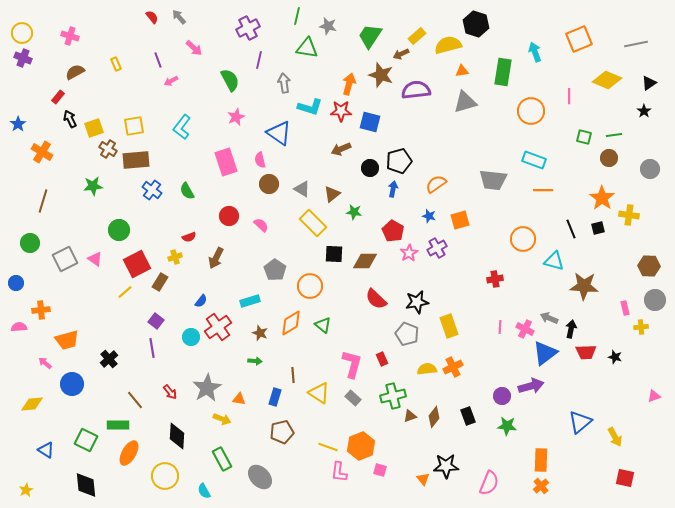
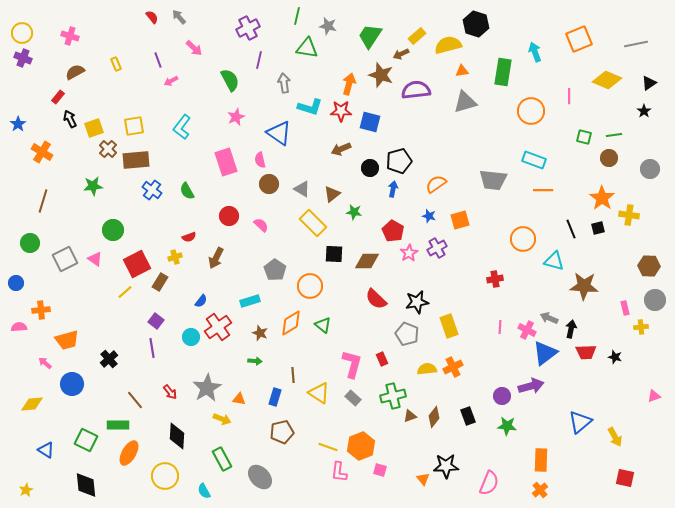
brown cross at (108, 149): rotated 12 degrees clockwise
green circle at (119, 230): moved 6 px left
brown diamond at (365, 261): moved 2 px right
pink cross at (525, 329): moved 2 px right, 1 px down
orange cross at (541, 486): moved 1 px left, 4 px down
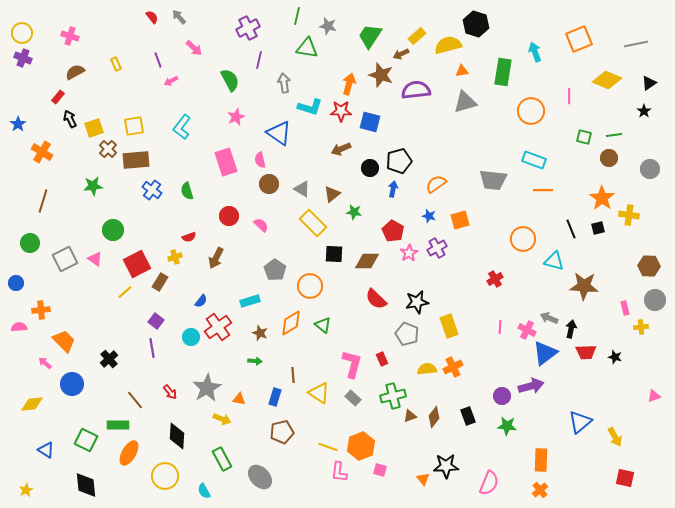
green semicircle at (187, 191): rotated 12 degrees clockwise
red cross at (495, 279): rotated 21 degrees counterclockwise
orange trapezoid at (67, 340): moved 3 px left, 1 px down; rotated 120 degrees counterclockwise
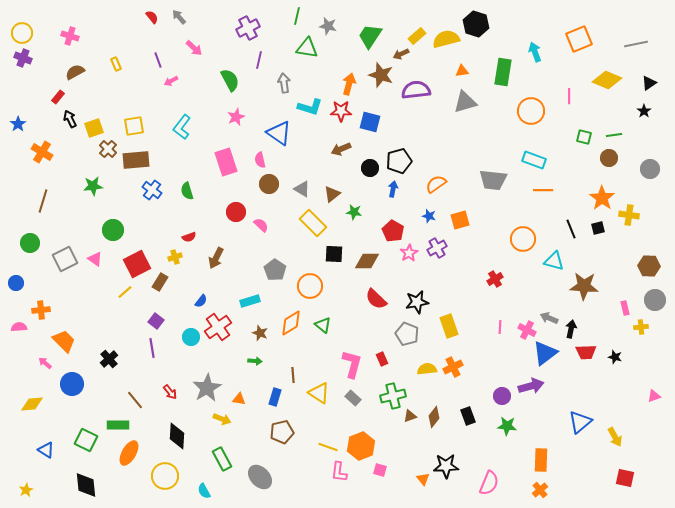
yellow semicircle at (448, 45): moved 2 px left, 6 px up
red circle at (229, 216): moved 7 px right, 4 px up
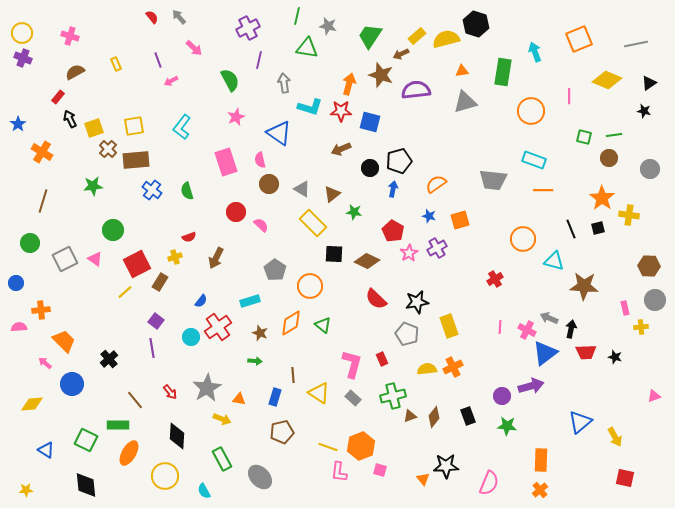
black star at (644, 111): rotated 24 degrees counterclockwise
brown diamond at (367, 261): rotated 25 degrees clockwise
yellow star at (26, 490): rotated 24 degrees clockwise
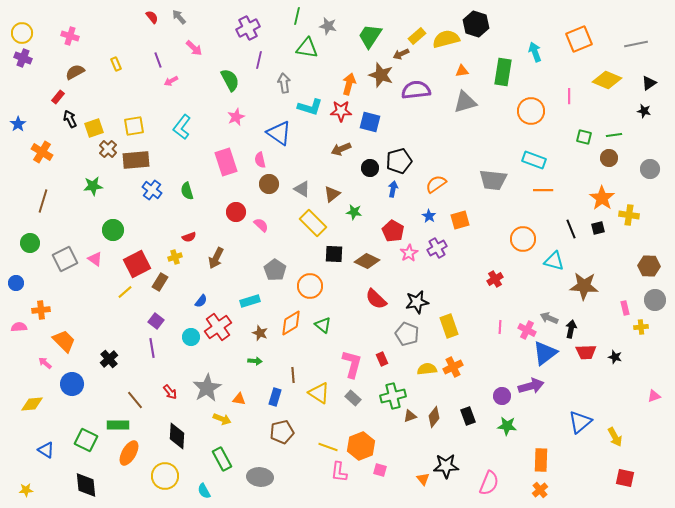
blue star at (429, 216): rotated 16 degrees clockwise
gray ellipse at (260, 477): rotated 40 degrees counterclockwise
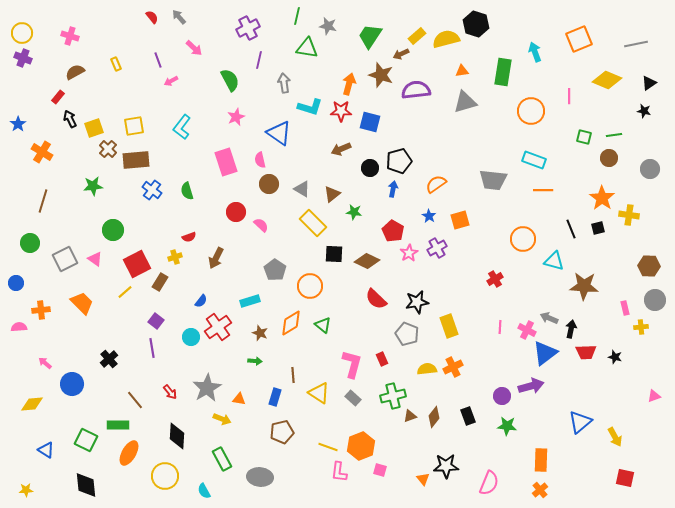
orange trapezoid at (64, 341): moved 18 px right, 38 px up
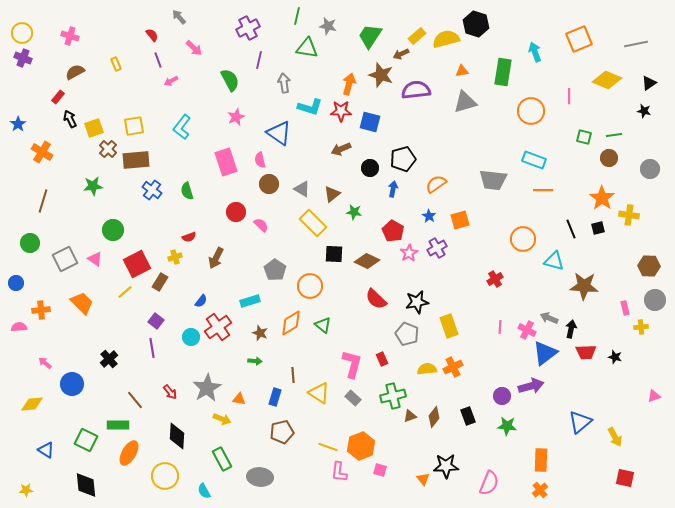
red semicircle at (152, 17): moved 18 px down
black pentagon at (399, 161): moved 4 px right, 2 px up
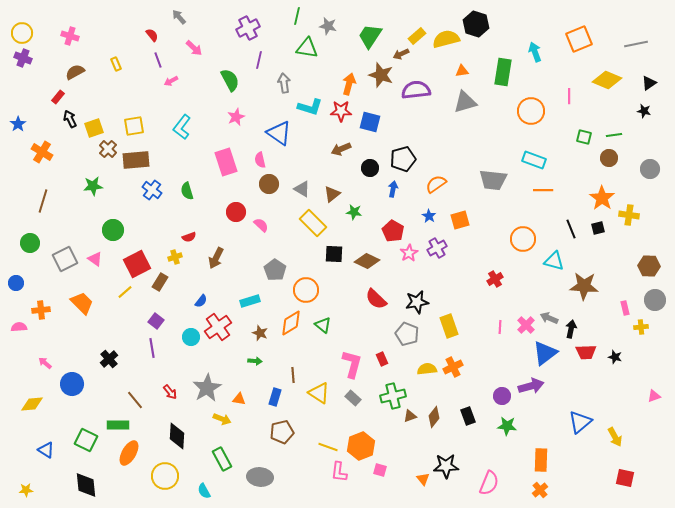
orange circle at (310, 286): moved 4 px left, 4 px down
pink cross at (527, 330): moved 1 px left, 5 px up; rotated 18 degrees clockwise
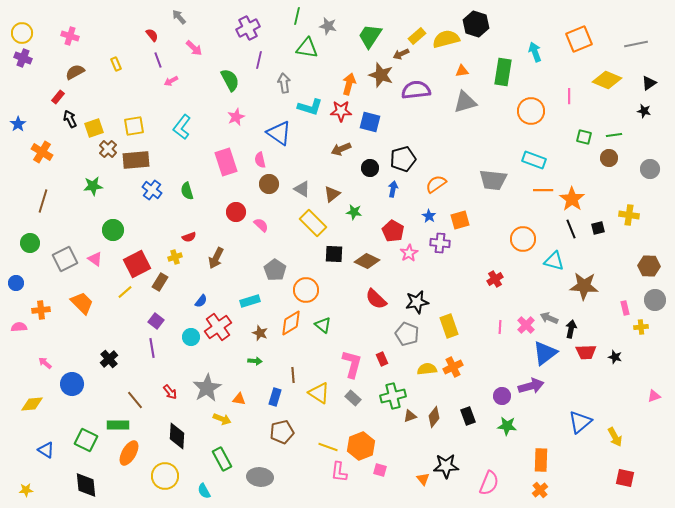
orange star at (602, 198): moved 30 px left, 1 px down
purple cross at (437, 248): moved 3 px right, 5 px up; rotated 36 degrees clockwise
